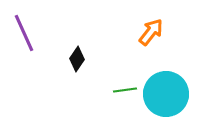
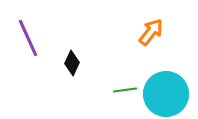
purple line: moved 4 px right, 5 px down
black diamond: moved 5 px left, 4 px down; rotated 10 degrees counterclockwise
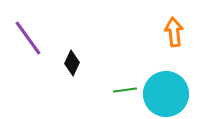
orange arrow: moved 23 px right; rotated 44 degrees counterclockwise
purple line: rotated 12 degrees counterclockwise
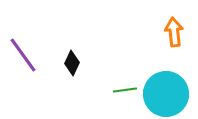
purple line: moved 5 px left, 17 px down
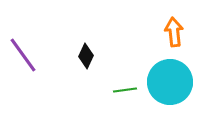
black diamond: moved 14 px right, 7 px up
cyan circle: moved 4 px right, 12 px up
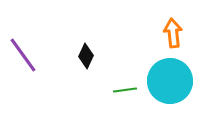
orange arrow: moved 1 px left, 1 px down
cyan circle: moved 1 px up
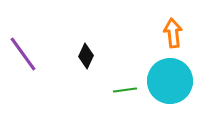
purple line: moved 1 px up
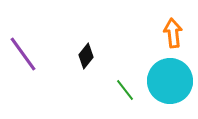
black diamond: rotated 15 degrees clockwise
green line: rotated 60 degrees clockwise
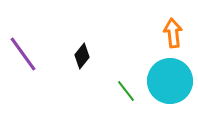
black diamond: moved 4 px left
green line: moved 1 px right, 1 px down
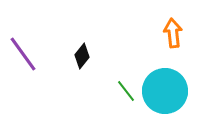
cyan circle: moved 5 px left, 10 px down
